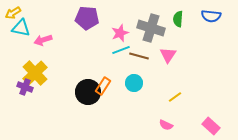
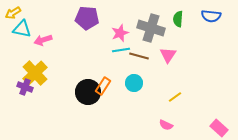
cyan triangle: moved 1 px right, 1 px down
cyan line: rotated 12 degrees clockwise
pink rectangle: moved 8 px right, 2 px down
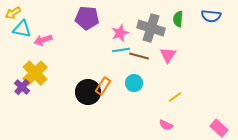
purple cross: moved 3 px left; rotated 21 degrees clockwise
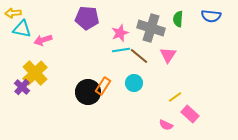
yellow arrow: rotated 28 degrees clockwise
brown line: rotated 24 degrees clockwise
pink rectangle: moved 29 px left, 14 px up
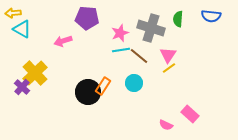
cyan triangle: rotated 18 degrees clockwise
pink arrow: moved 20 px right, 1 px down
yellow line: moved 6 px left, 29 px up
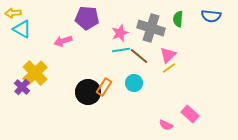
pink triangle: rotated 12 degrees clockwise
orange rectangle: moved 1 px right, 1 px down
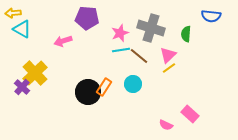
green semicircle: moved 8 px right, 15 px down
cyan circle: moved 1 px left, 1 px down
